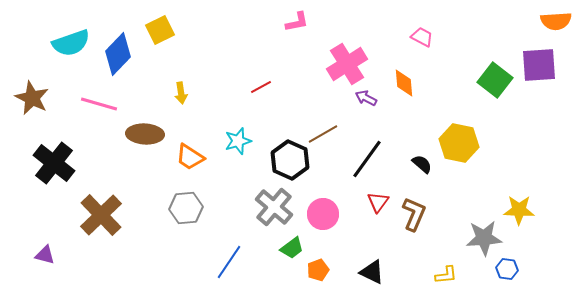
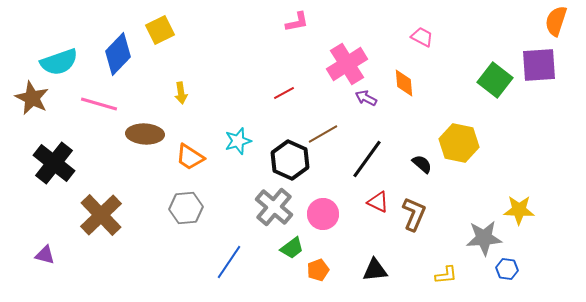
orange semicircle: rotated 112 degrees clockwise
cyan semicircle: moved 12 px left, 19 px down
red line: moved 23 px right, 6 px down
red triangle: rotated 40 degrees counterclockwise
black triangle: moved 3 px right, 2 px up; rotated 32 degrees counterclockwise
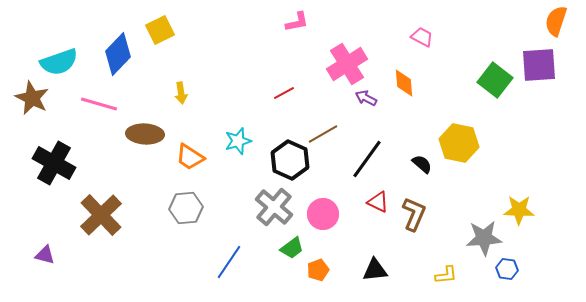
black cross: rotated 9 degrees counterclockwise
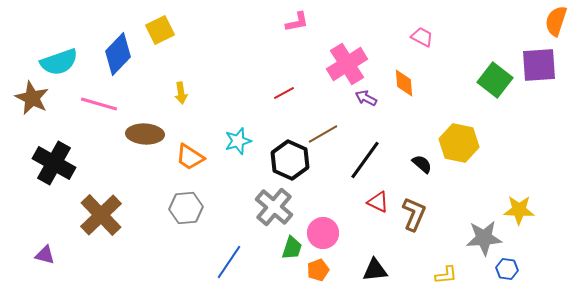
black line: moved 2 px left, 1 px down
pink circle: moved 19 px down
green trapezoid: rotated 35 degrees counterclockwise
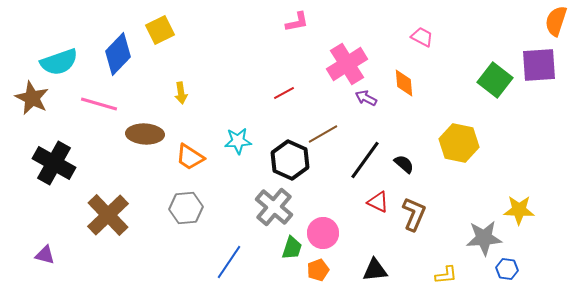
cyan star: rotated 12 degrees clockwise
black semicircle: moved 18 px left
brown cross: moved 7 px right
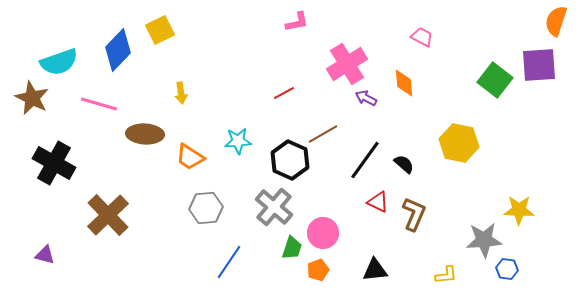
blue diamond: moved 4 px up
gray hexagon: moved 20 px right
gray star: moved 2 px down
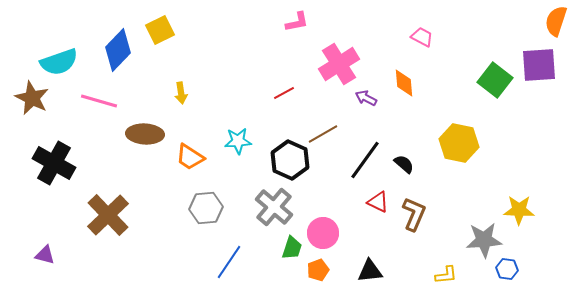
pink cross: moved 8 px left
pink line: moved 3 px up
black triangle: moved 5 px left, 1 px down
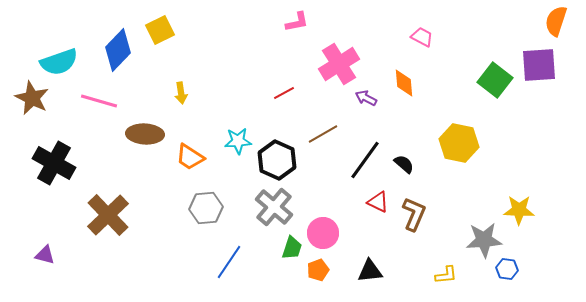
black hexagon: moved 13 px left
